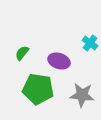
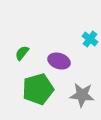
cyan cross: moved 4 px up
green pentagon: rotated 24 degrees counterclockwise
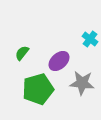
purple ellipse: rotated 60 degrees counterclockwise
gray star: moved 12 px up
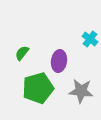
purple ellipse: rotated 40 degrees counterclockwise
gray star: moved 1 px left, 8 px down
green pentagon: moved 1 px up
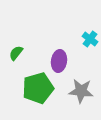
green semicircle: moved 6 px left
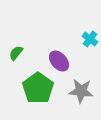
purple ellipse: rotated 50 degrees counterclockwise
green pentagon: rotated 20 degrees counterclockwise
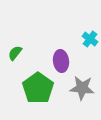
green semicircle: moved 1 px left
purple ellipse: moved 2 px right; rotated 35 degrees clockwise
gray star: moved 1 px right, 3 px up
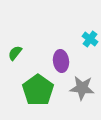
green pentagon: moved 2 px down
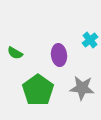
cyan cross: moved 1 px down; rotated 14 degrees clockwise
green semicircle: rotated 98 degrees counterclockwise
purple ellipse: moved 2 px left, 6 px up
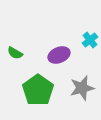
purple ellipse: rotated 75 degrees clockwise
gray star: rotated 20 degrees counterclockwise
